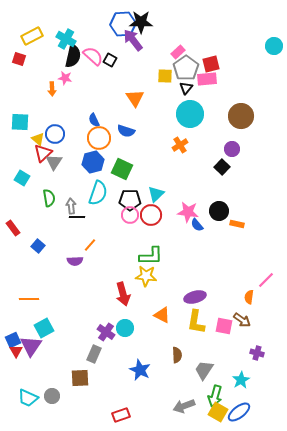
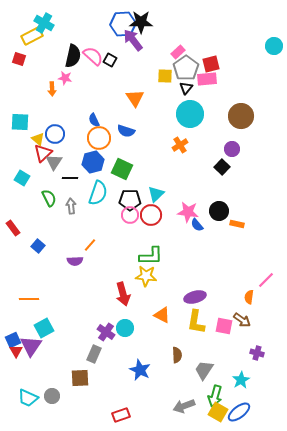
cyan cross at (66, 39): moved 22 px left, 16 px up
green semicircle at (49, 198): rotated 18 degrees counterclockwise
black line at (77, 217): moved 7 px left, 39 px up
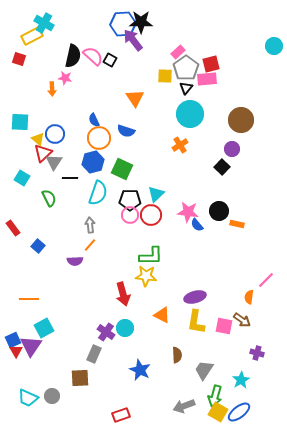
brown circle at (241, 116): moved 4 px down
gray arrow at (71, 206): moved 19 px right, 19 px down
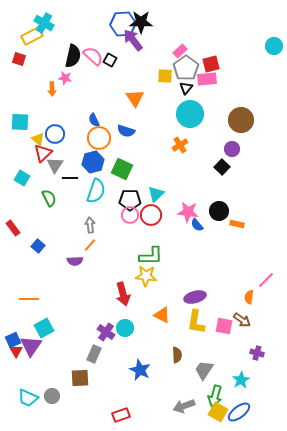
pink rectangle at (178, 52): moved 2 px right, 1 px up
gray triangle at (54, 162): moved 1 px right, 3 px down
cyan semicircle at (98, 193): moved 2 px left, 2 px up
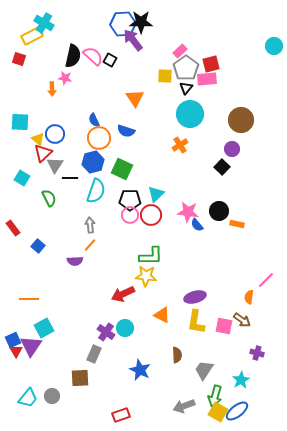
red arrow at (123, 294): rotated 80 degrees clockwise
cyan trapezoid at (28, 398): rotated 75 degrees counterclockwise
blue ellipse at (239, 412): moved 2 px left, 1 px up
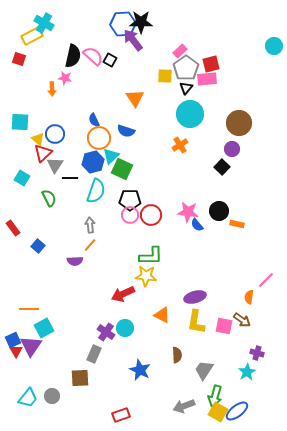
brown circle at (241, 120): moved 2 px left, 3 px down
cyan triangle at (156, 194): moved 45 px left, 38 px up
orange line at (29, 299): moved 10 px down
cyan star at (241, 380): moved 6 px right, 8 px up
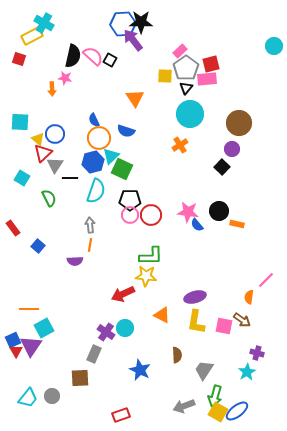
orange line at (90, 245): rotated 32 degrees counterclockwise
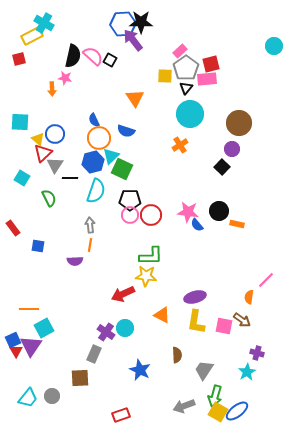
red square at (19, 59): rotated 32 degrees counterclockwise
blue square at (38, 246): rotated 32 degrees counterclockwise
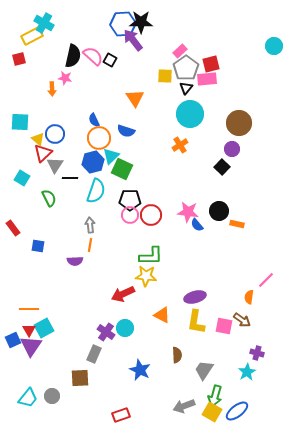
red triangle at (16, 351): moved 13 px right, 21 px up
yellow square at (218, 412): moved 6 px left
